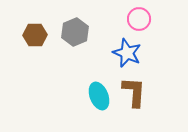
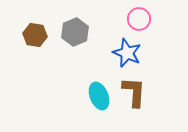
brown hexagon: rotated 10 degrees clockwise
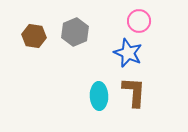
pink circle: moved 2 px down
brown hexagon: moved 1 px left, 1 px down
blue star: moved 1 px right
cyan ellipse: rotated 20 degrees clockwise
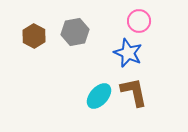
gray hexagon: rotated 12 degrees clockwise
brown hexagon: rotated 20 degrees clockwise
brown L-shape: rotated 16 degrees counterclockwise
cyan ellipse: rotated 44 degrees clockwise
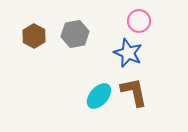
gray hexagon: moved 2 px down
